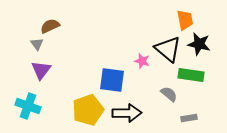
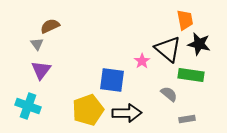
pink star: rotated 21 degrees clockwise
gray rectangle: moved 2 px left, 1 px down
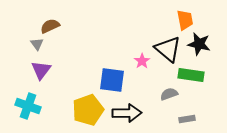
gray semicircle: rotated 60 degrees counterclockwise
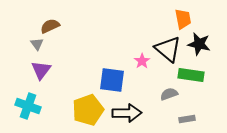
orange trapezoid: moved 2 px left, 1 px up
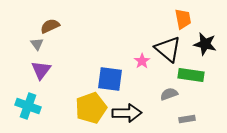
black star: moved 6 px right
blue square: moved 2 px left, 1 px up
yellow pentagon: moved 3 px right, 2 px up
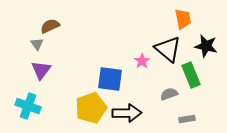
black star: moved 1 px right, 2 px down
green rectangle: rotated 60 degrees clockwise
